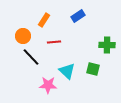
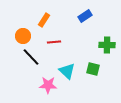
blue rectangle: moved 7 px right
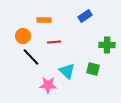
orange rectangle: rotated 56 degrees clockwise
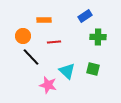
green cross: moved 9 px left, 8 px up
pink star: rotated 12 degrees clockwise
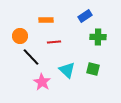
orange rectangle: moved 2 px right
orange circle: moved 3 px left
cyan triangle: moved 1 px up
pink star: moved 6 px left, 3 px up; rotated 18 degrees clockwise
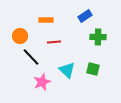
pink star: rotated 18 degrees clockwise
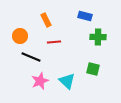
blue rectangle: rotated 48 degrees clockwise
orange rectangle: rotated 64 degrees clockwise
black line: rotated 24 degrees counterclockwise
cyan triangle: moved 11 px down
pink star: moved 2 px left, 1 px up
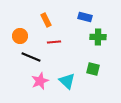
blue rectangle: moved 1 px down
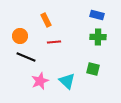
blue rectangle: moved 12 px right, 2 px up
black line: moved 5 px left
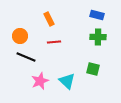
orange rectangle: moved 3 px right, 1 px up
